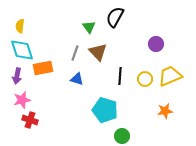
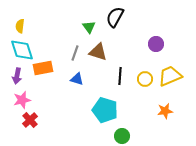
brown triangle: rotated 30 degrees counterclockwise
red cross: rotated 28 degrees clockwise
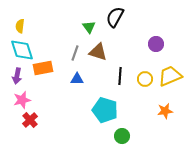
blue triangle: rotated 16 degrees counterclockwise
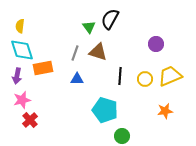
black semicircle: moved 5 px left, 2 px down
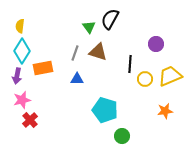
cyan diamond: moved 1 px down; rotated 50 degrees clockwise
black line: moved 10 px right, 12 px up
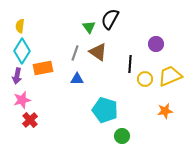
brown triangle: rotated 18 degrees clockwise
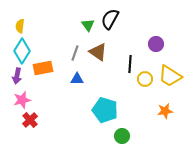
green triangle: moved 1 px left, 2 px up
yellow trapezoid: rotated 125 degrees counterclockwise
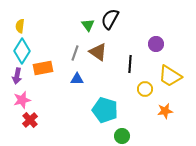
yellow circle: moved 10 px down
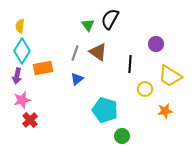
blue triangle: rotated 40 degrees counterclockwise
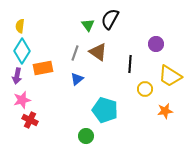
red cross: rotated 21 degrees counterclockwise
green circle: moved 36 px left
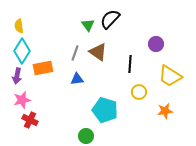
black semicircle: rotated 15 degrees clockwise
yellow semicircle: moved 1 px left; rotated 16 degrees counterclockwise
blue triangle: rotated 32 degrees clockwise
yellow circle: moved 6 px left, 3 px down
